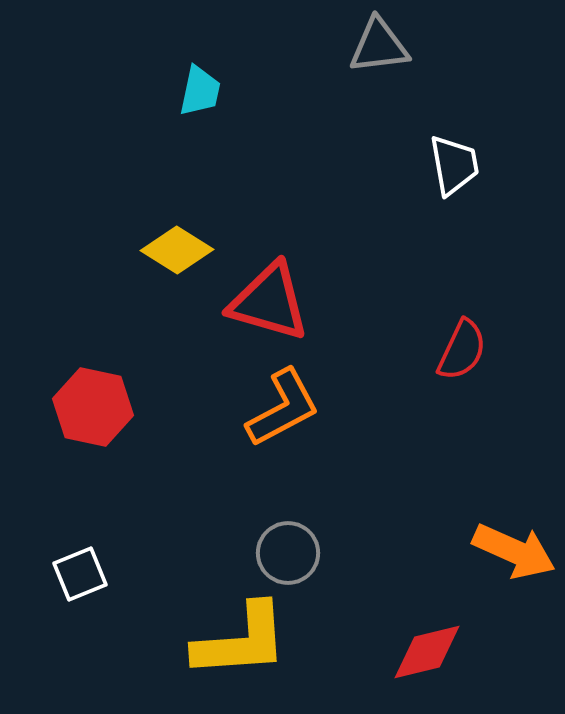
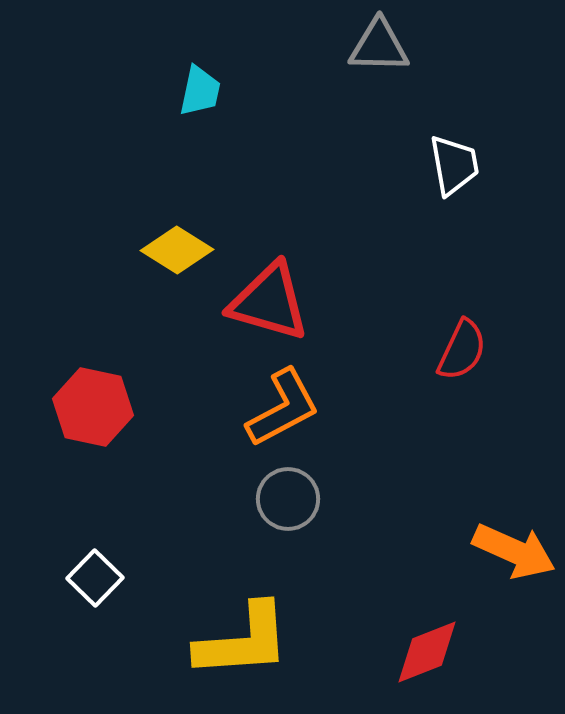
gray triangle: rotated 8 degrees clockwise
gray circle: moved 54 px up
white square: moved 15 px right, 4 px down; rotated 24 degrees counterclockwise
yellow L-shape: moved 2 px right
red diamond: rotated 8 degrees counterclockwise
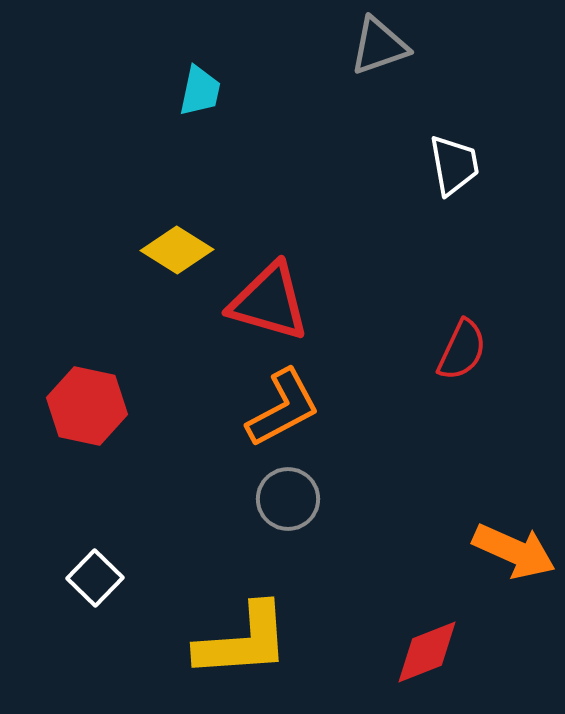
gray triangle: rotated 20 degrees counterclockwise
red hexagon: moved 6 px left, 1 px up
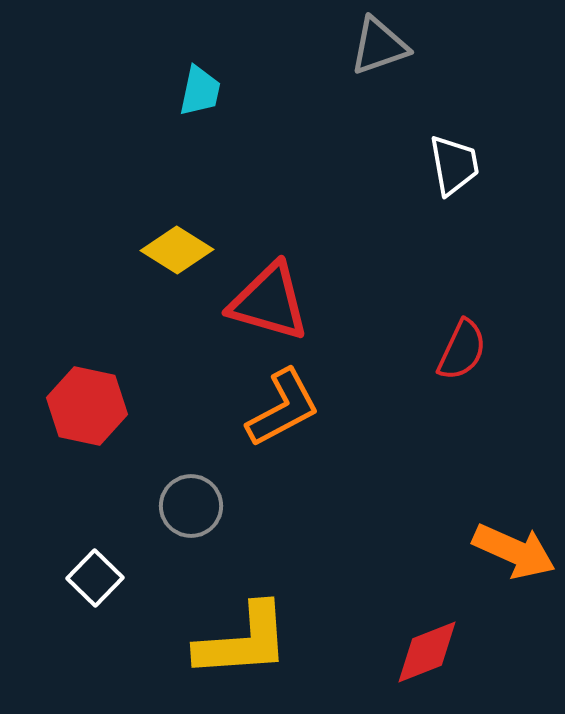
gray circle: moved 97 px left, 7 px down
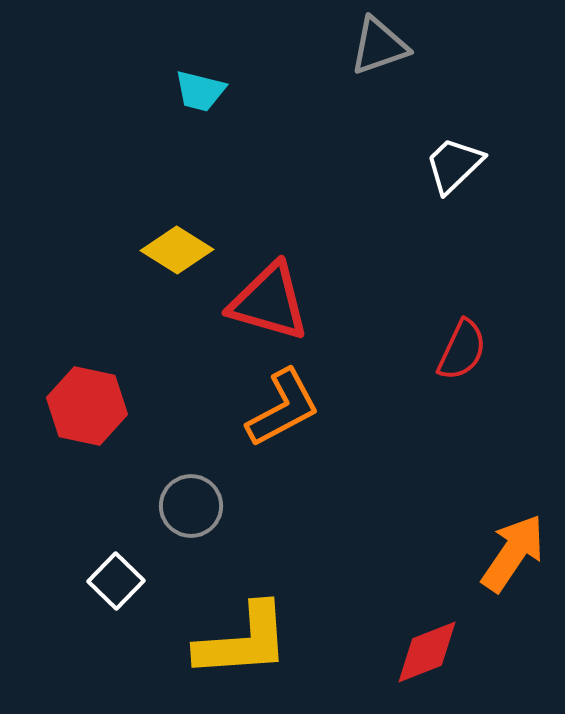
cyan trapezoid: rotated 92 degrees clockwise
white trapezoid: rotated 124 degrees counterclockwise
orange arrow: moved 1 px left, 2 px down; rotated 80 degrees counterclockwise
white square: moved 21 px right, 3 px down
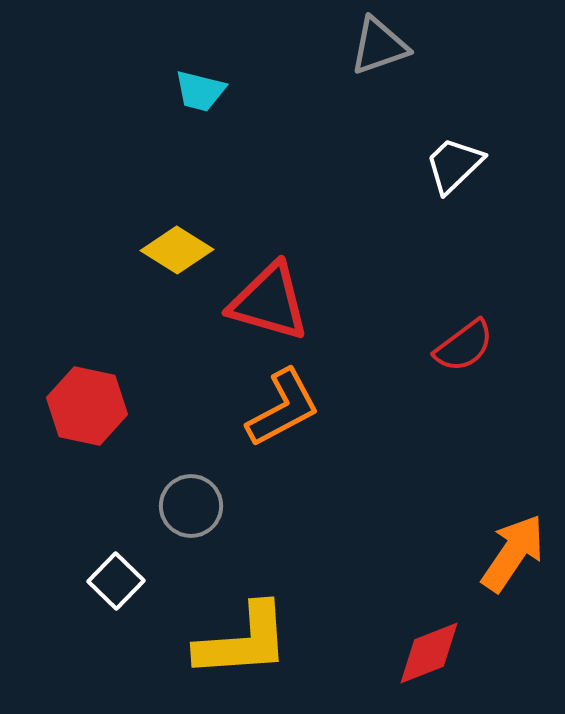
red semicircle: moved 2 px right, 4 px up; rotated 28 degrees clockwise
red diamond: moved 2 px right, 1 px down
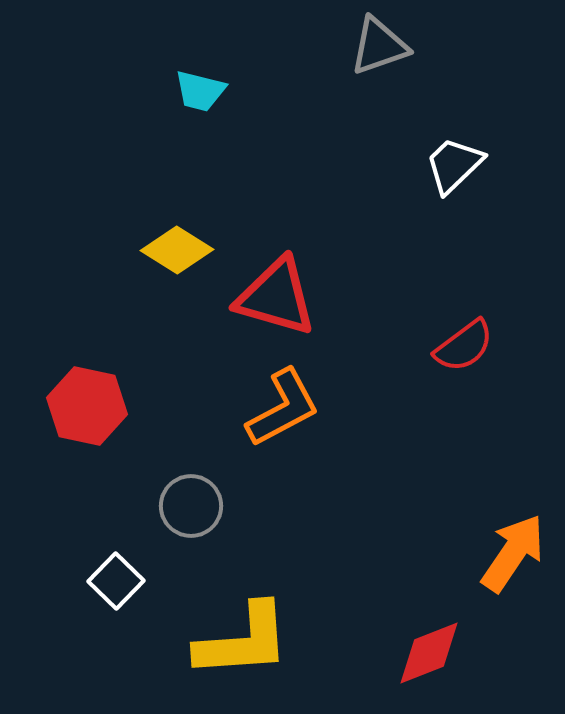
red triangle: moved 7 px right, 5 px up
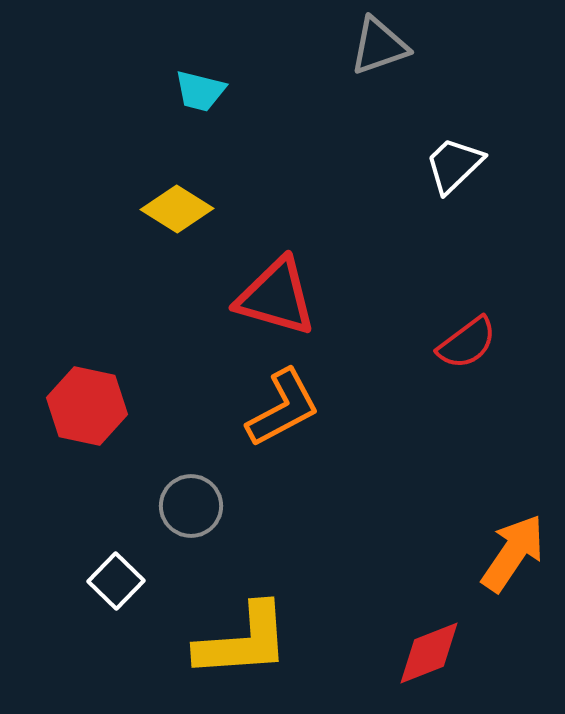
yellow diamond: moved 41 px up
red semicircle: moved 3 px right, 3 px up
